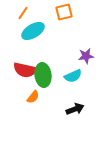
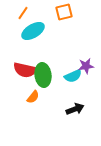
purple star: moved 10 px down
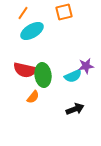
cyan ellipse: moved 1 px left
